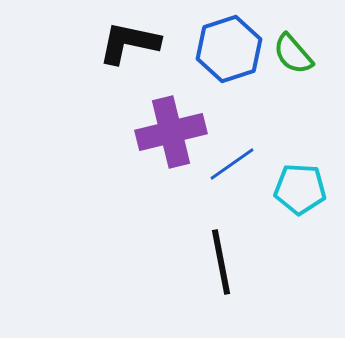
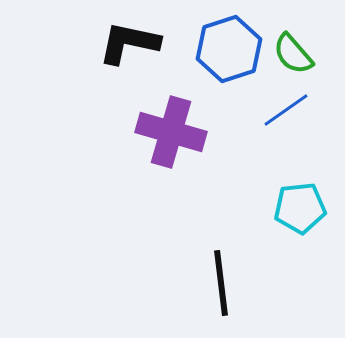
purple cross: rotated 30 degrees clockwise
blue line: moved 54 px right, 54 px up
cyan pentagon: moved 19 px down; rotated 9 degrees counterclockwise
black line: moved 21 px down; rotated 4 degrees clockwise
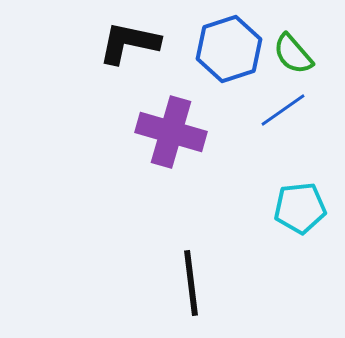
blue line: moved 3 px left
black line: moved 30 px left
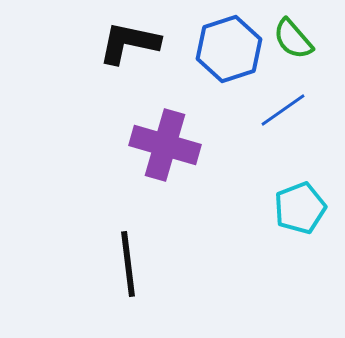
green semicircle: moved 15 px up
purple cross: moved 6 px left, 13 px down
cyan pentagon: rotated 15 degrees counterclockwise
black line: moved 63 px left, 19 px up
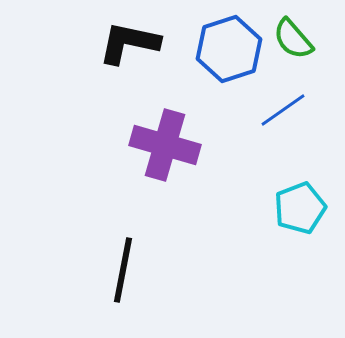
black line: moved 5 px left, 6 px down; rotated 18 degrees clockwise
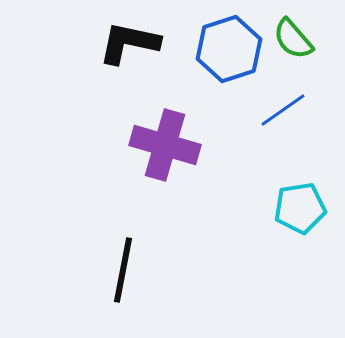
cyan pentagon: rotated 12 degrees clockwise
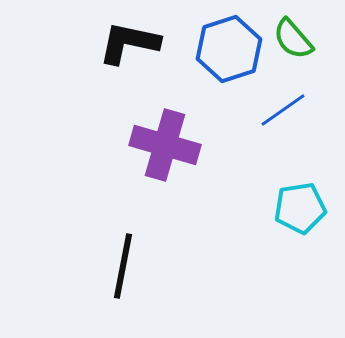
black line: moved 4 px up
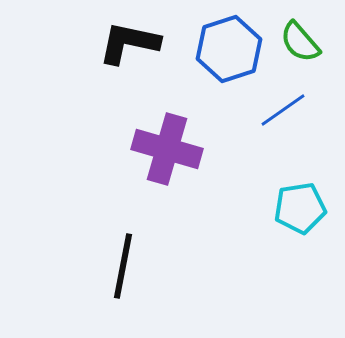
green semicircle: moved 7 px right, 3 px down
purple cross: moved 2 px right, 4 px down
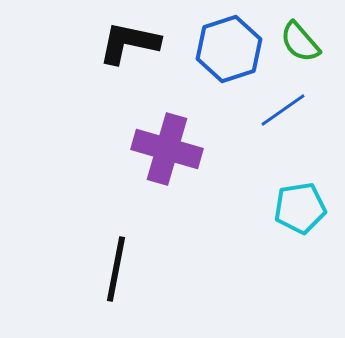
black line: moved 7 px left, 3 px down
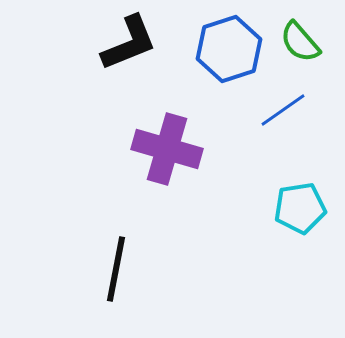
black L-shape: rotated 146 degrees clockwise
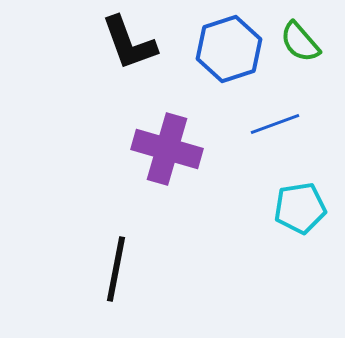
black L-shape: rotated 92 degrees clockwise
blue line: moved 8 px left, 14 px down; rotated 15 degrees clockwise
